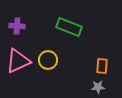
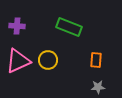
orange rectangle: moved 6 px left, 6 px up
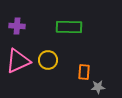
green rectangle: rotated 20 degrees counterclockwise
orange rectangle: moved 12 px left, 12 px down
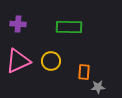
purple cross: moved 1 px right, 2 px up
yellow circle: moved 3 px right, 1 px down
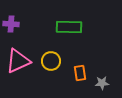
purple cross: moved 7 px left
orange rectangle: moved 4 px left, 1 px down; rotated 14 degrees counterclockwise
gray star: moved 4 px right, 4 px up
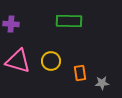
green rectangle: moved 6 px up
pink triangle: rotated 40 degrees clockwise
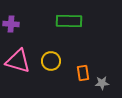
orange rectangle: moved 3 px right
